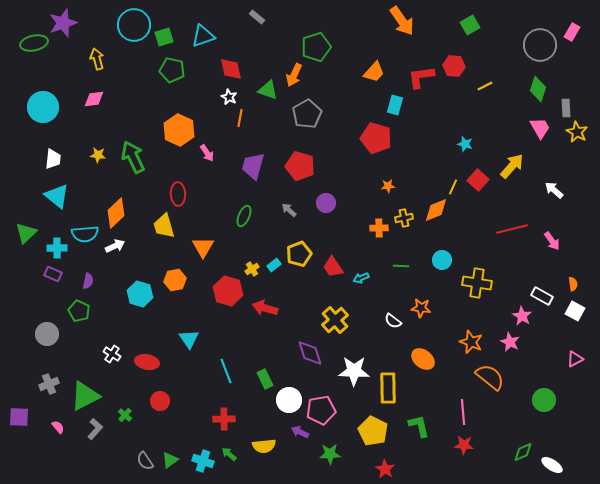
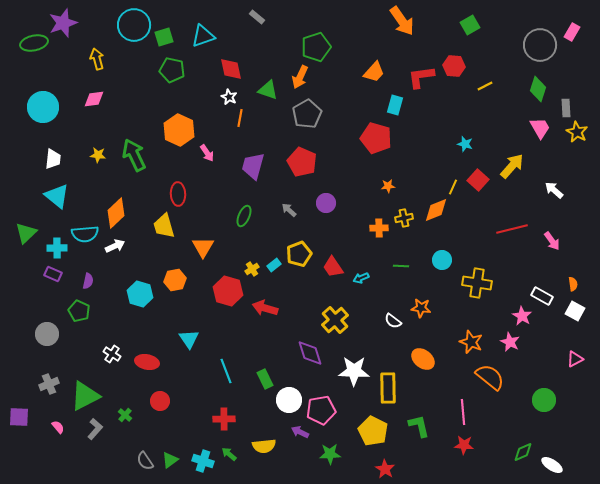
orange arrow at (294, 75): moved 6 px right, 2 px down
green arrow at (133, 157): moved 1 px right, 2 px up
red pentagon at (300, 166): moved 2 px right, 4 px up; rotated 8 degrees clockwise
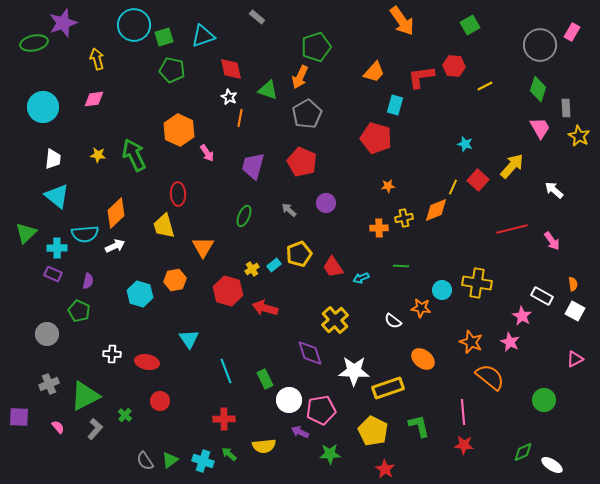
yellow star at (577, 132): moved 2 px right, 4 px down
cyan circle at (442, 260): moved 30 px down
white cross at (112, 354): rotated 30 degrees counterclockwise
yellow rectangle at (388, 388): rotated 72 degrees clockwise
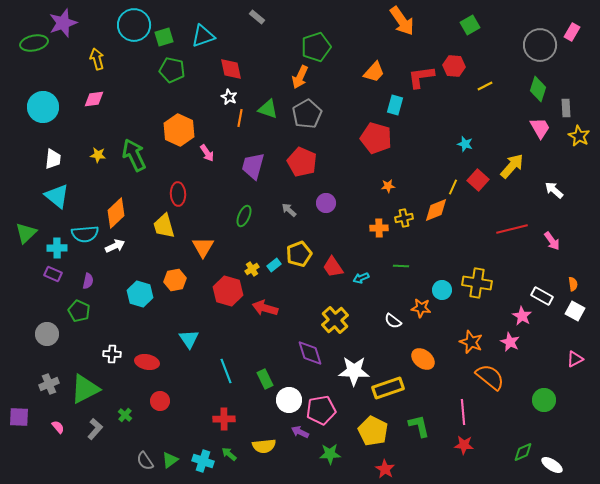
green triangle at (268, 90): moved 19 px down
green triangle at (85, 396): moved 7 px up
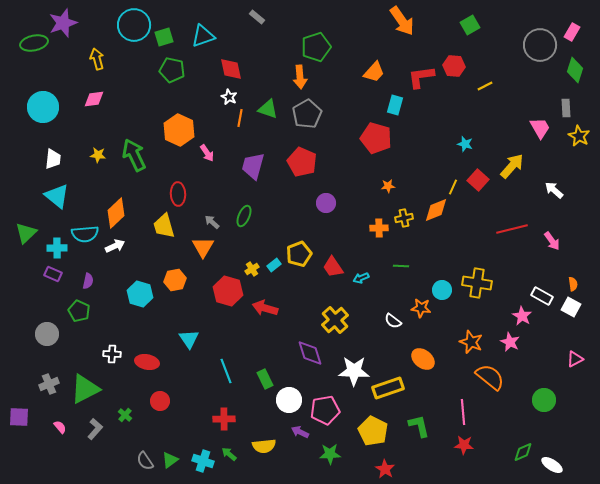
orange arrow at (300, 77): rotated 30 degrees counterclockwise
green diamond at (538, 89): moved 37 px right, 19 px up
gray arrow at (289, 210): moved 77 px left, 12 px down
white square at (575, 311): moved 4 px left, 4 px up
pink pentagon at (321, 410): moved 4 px right
pink semicircle at (58, 427): moved 2 px right
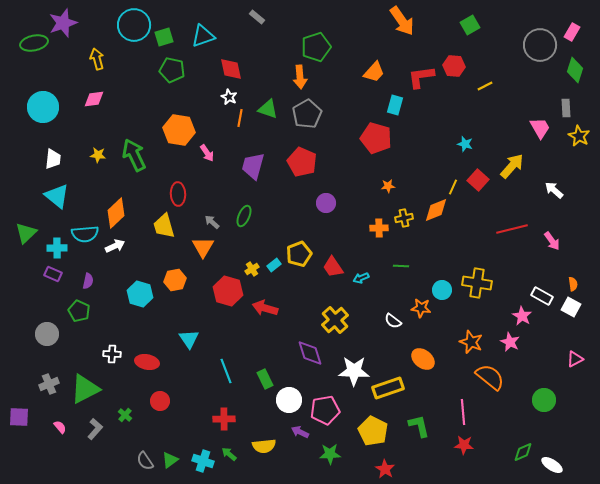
orange hexagon at (179, 130): rotated 16 degrees counterclockwise
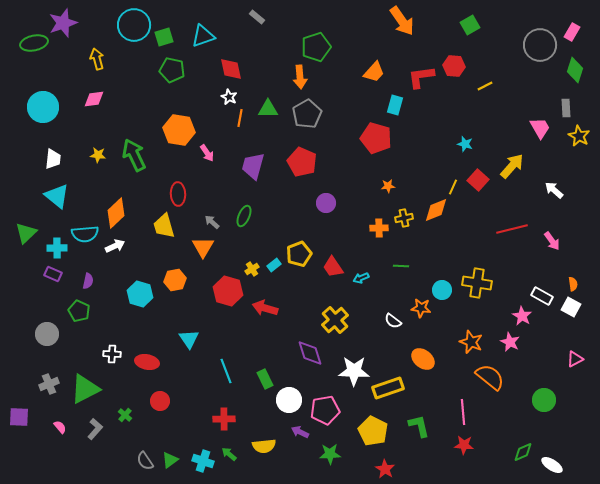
green triangle at (268, 109): rotated 20 degrees counterclockwise
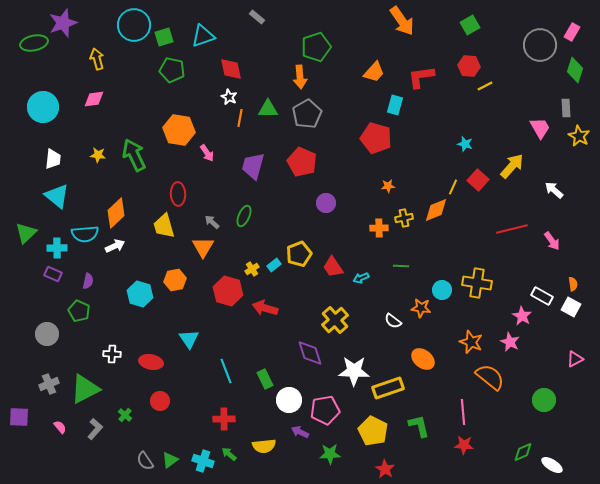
red hexagon at (454, 66): moved 15 px right
red ellipse at (147, 362): moved 4 px right
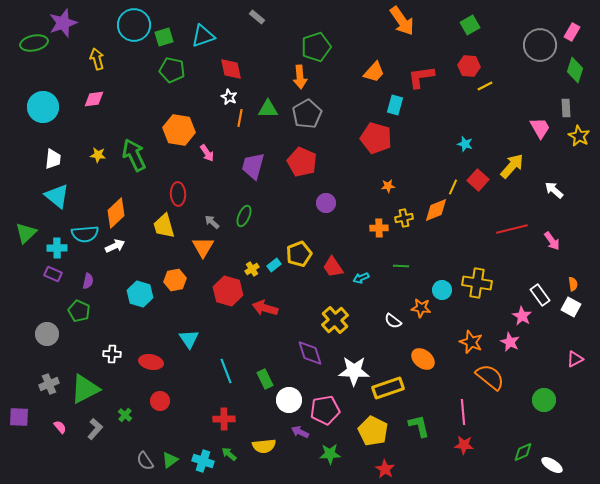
white rectangle at (542, 296): moved 2 px left, 1 px up; rotated 25 degrees clockwise
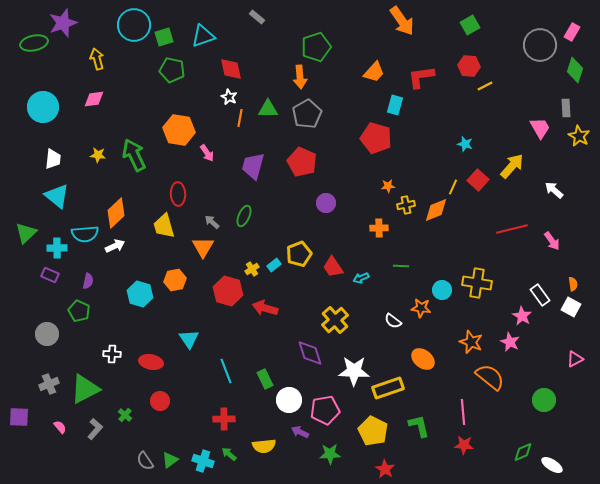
yellow cross at (404, 218): moved 2 px right, 13 px up
purple rectangle at (53, 274): moved 3 px left, 1 px down
